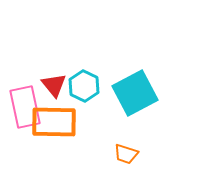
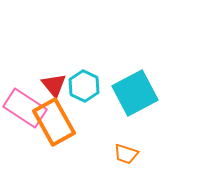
pink rectangle: moved 1 px down; rotated 45 degrees counterclockwise
orange rectangle: rotated 60 degrees clockwise
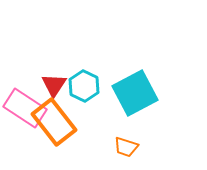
red triangle: rotated 12 degrees clockwise
orange rectangle: rotated 9 degrees counterclockwise
orange trapezoid: moved 7 px up
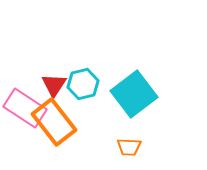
cyan hexagon: moved 1 px left, 2 px up; rotated 20 degrees clockwise
cyan square: moved 1 px left, 1 px down; rotated 9 degrees counterclockwise
orange trapezoid: moved 3 px right; rotated 15 degrees counterclockwise
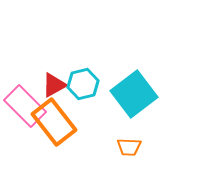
red triangle: rotated 28 degrees clockwise
pink rectangle: moved 2 px up; rotated 12 degrees clockwise
